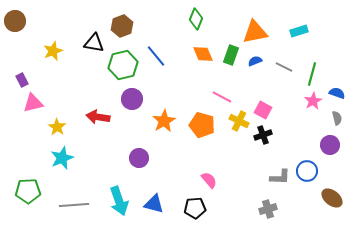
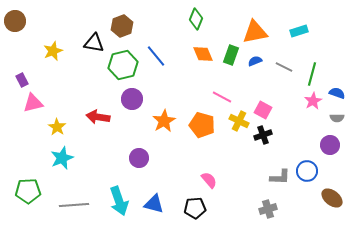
gray semicircle at (337, 118): rotated 104 degrees clockwise
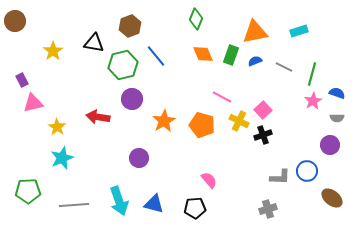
brown hexagon at (122, 26): moved 8 px right
yellow star at (53, 51): rotated 12 degrees counterclockwise
pink square at (263, 110): rotated 18 degrees clockwise
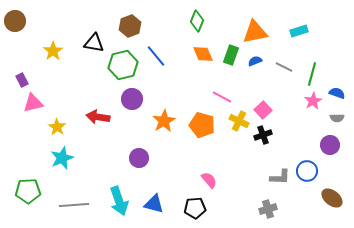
green diamond at (196, 19): moved 1 px right, 2 px down
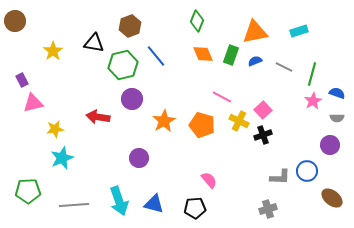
yellow star at (57, 127): moved 2 px left, 2 px down; rotated 30 degrees clockwise
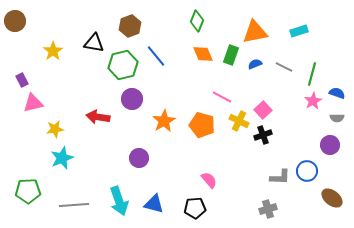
blue semicircle at (255, 61): moved 3 px down
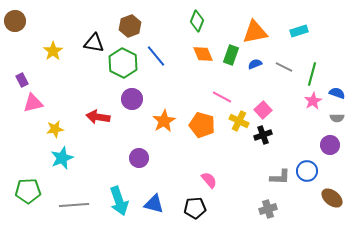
green hexagon at (123, 65): moved 2 px up; rotated 20 degrees counterclockwise
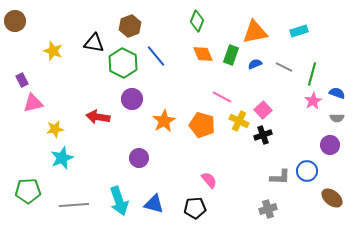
yellow star at (53, 51): rotated 18 degrees counterclockwise
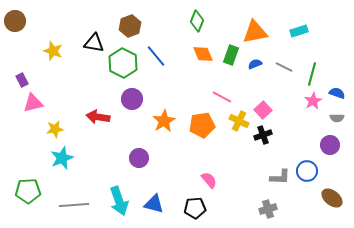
orange pentagon at (202, 125): rotated 25 degrees counterclockwise
